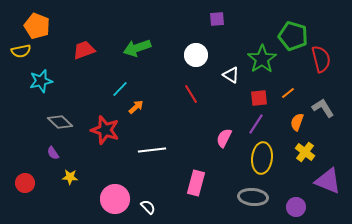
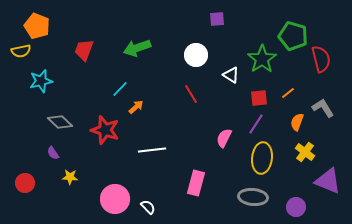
red trapezoid: rotated 50 degrees counterclockwise
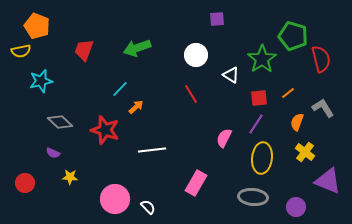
purple semicircle: rotated 32 degrees counterclockwise
pink rectangle: rotated 15 degrees clockwise
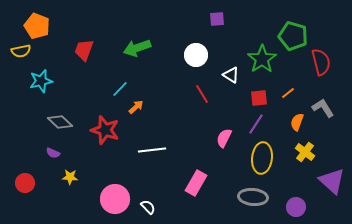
red semicircle: moved 3 px down
red line: moved 11 px right
purple triangle: moved 4 px right; rotated 20 degrees clockwise
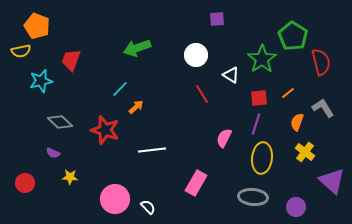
green pentagon: rotated 16 degrees clockwise
red trapezoid: moved 13 px left, 10 px down
purple line: rotated 15 degrees counterclockwise
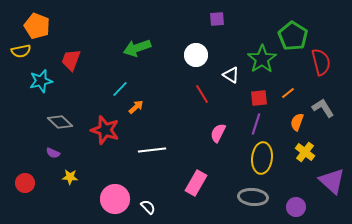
pink semicircle: moved 6 px left, 5 px up
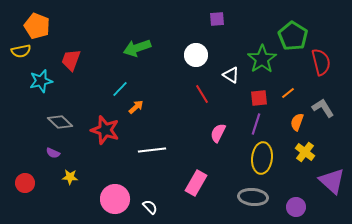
white semicircle: moved 2 px right
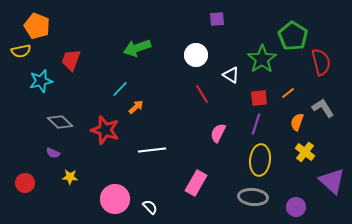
yellow ellipse: moved 2 px left, 2 px down
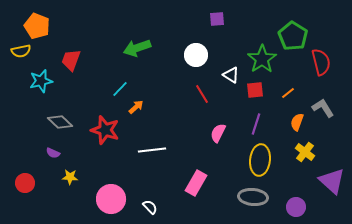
red square: moved 4 px left, 8 px up
pink circle: moved 4 px left
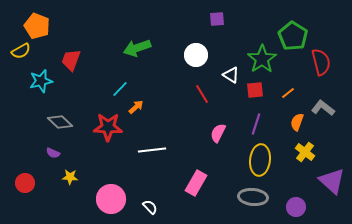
yellow semicircle: rotated 18 degrees counterclockwise
gray L-shape: rotated 20 degrees counterclockwise
red star: moved 3 px right, 3 px up; rotated 16 degrees counterclockwise
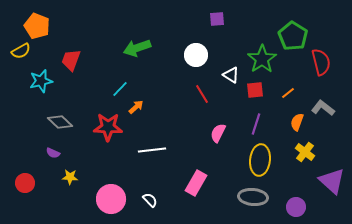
white semicircle: moved 7 px up
